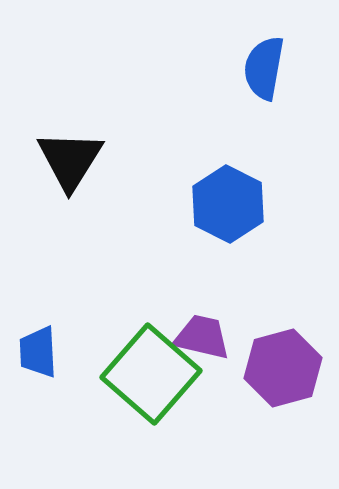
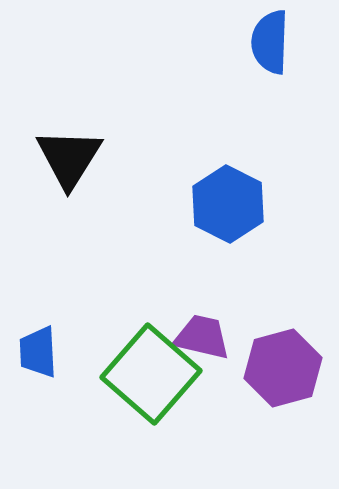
blue semicircle: moved 6 px right, 26 px up; rotated 8 degrees counterclockwise
black triangle: moved 1 px left, 2 px up
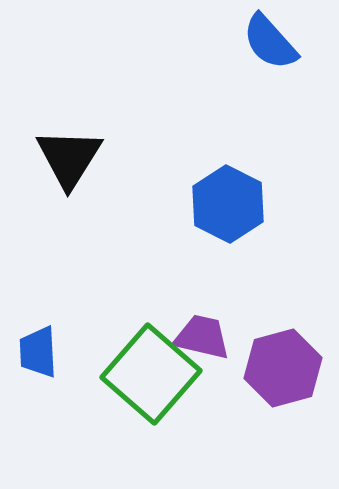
blue semicircle: rotated 44 degrees counterclockwise
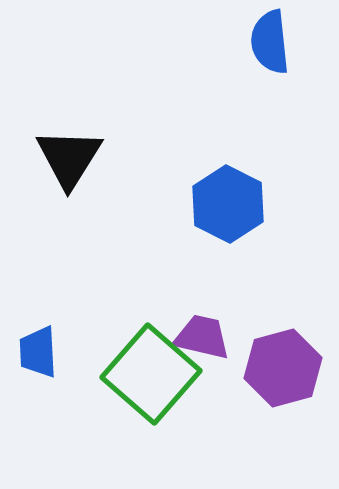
blue semicircle: rotated 36 degrees clockwise
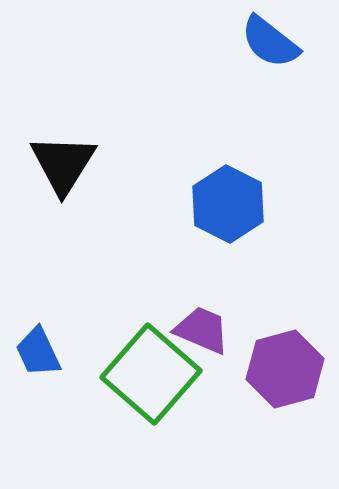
blue semicircle: rotated 46 degrees counterclockwise
black triangle: moved 6 px left, 6 px down
purple trapezoid: moved 7 px up; rotated 10 degrees clockwise
blue trapezoid: rotated 22 degrees counterclockwise
purple hexagon: moved 2 px right, 1 px down
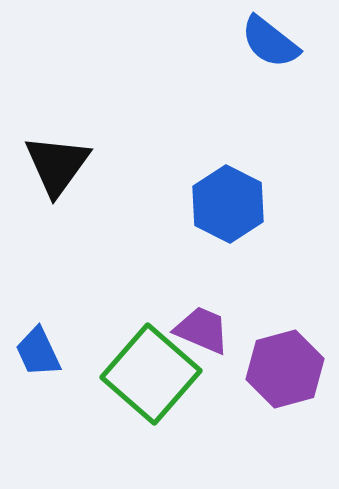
black triangle: moved 6 px left, 1 px down; rotated 4 degrees clockwise
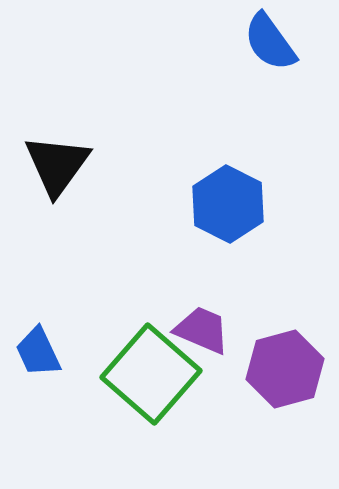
blue semicircle: rotated 16 degrees clockwise
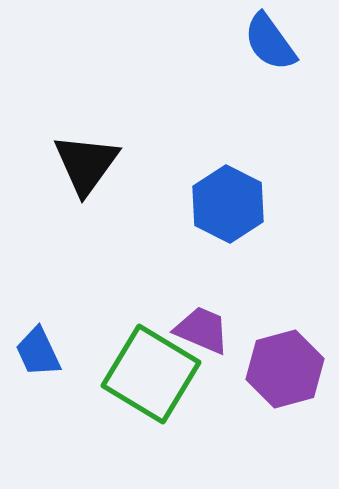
black triangle: moved 29 px right, 1 px up
green square: rotated 10 degrees counterclockwise
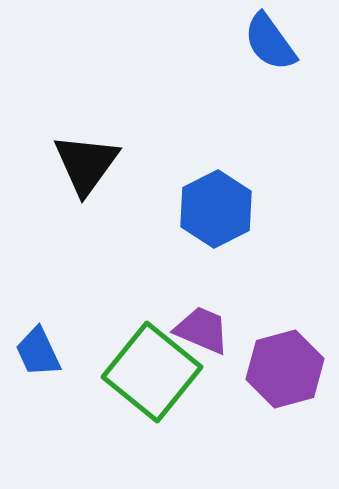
blue hexagon: moved 12 px left, 5 px down; rotated 6 degrees clockwise
green square: moved 1 px right, 2 px up; rotated 8 degrees clockwise
